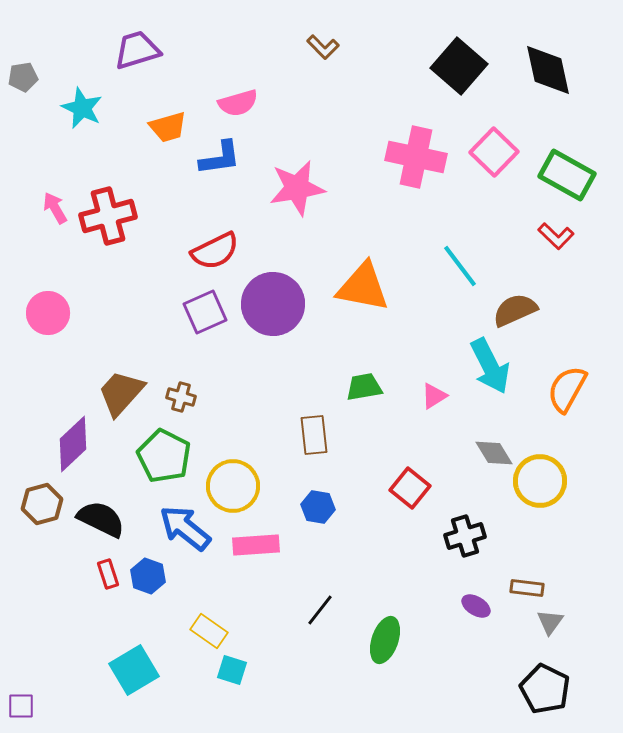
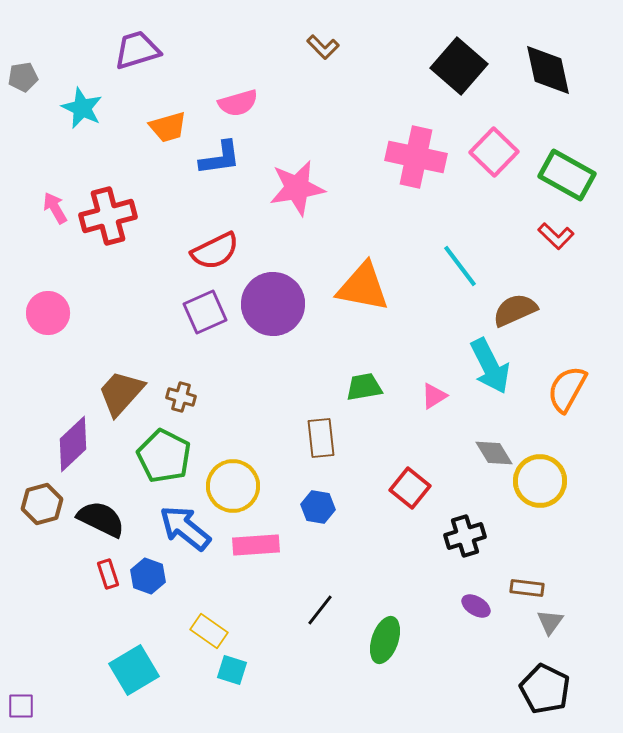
brown rectangle at (314, 435): moved 7 px right, 3 px down
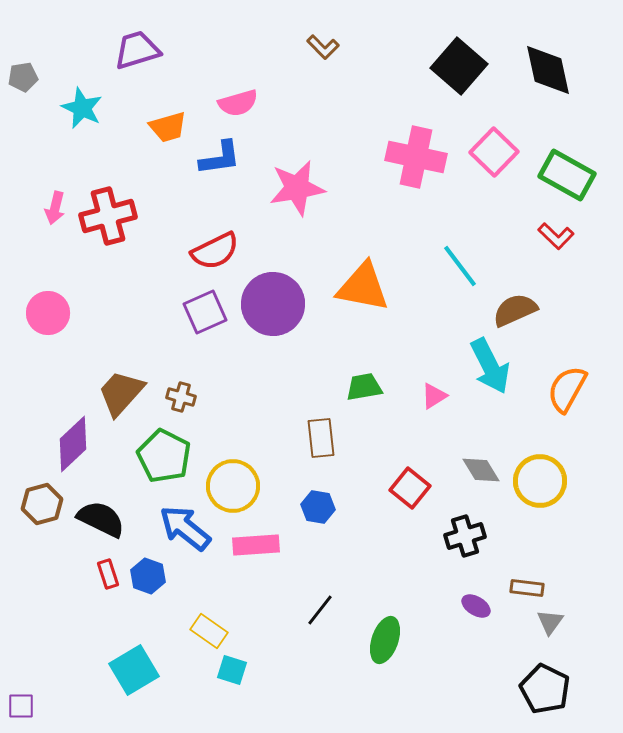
pink arrow at (55, 208): rotated 136 degrees counterclockwise
gray diamond at (494, 453): moved 13 px left, 17 px down
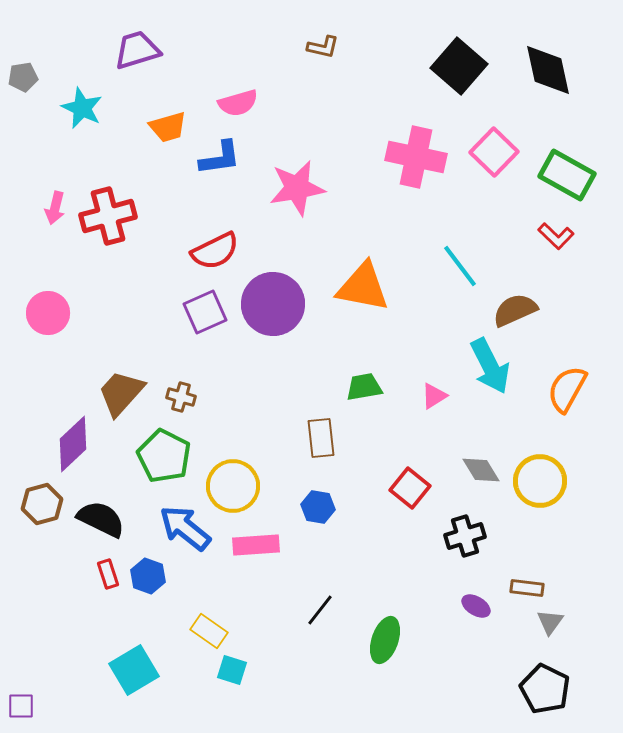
brown L-shape at (323, 47): rotated 32 degrees counterclockwise
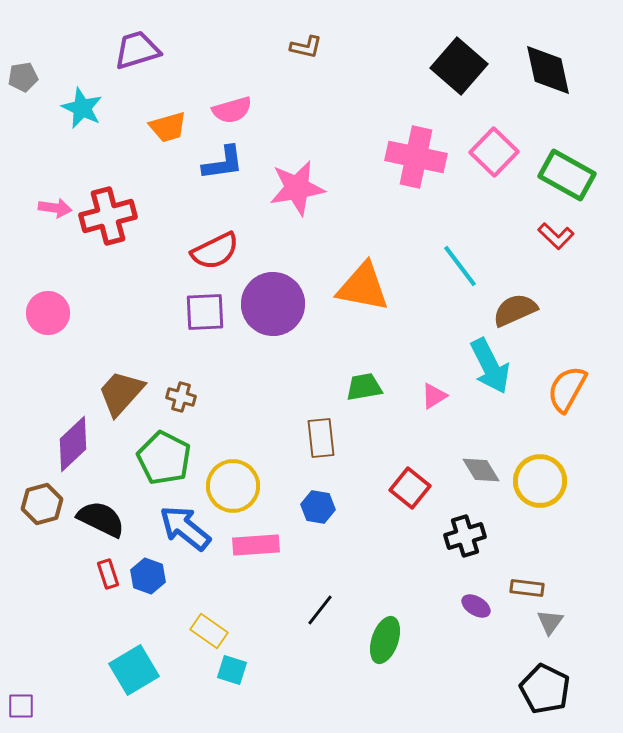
brown L-shape at (323, 47): moved 17 px left
pink semicircle at (238, 103): moved 6 px left, 7 px down
blue L-shape at (220, 158): moved 3 px right, 5 px down
pink arrow at (55, 208): rotated 96 degrees counterclockwise
purple square at (205, 312): rotated 21 degrees clockwise
green pentagon at (164, 456): moved 2 px down
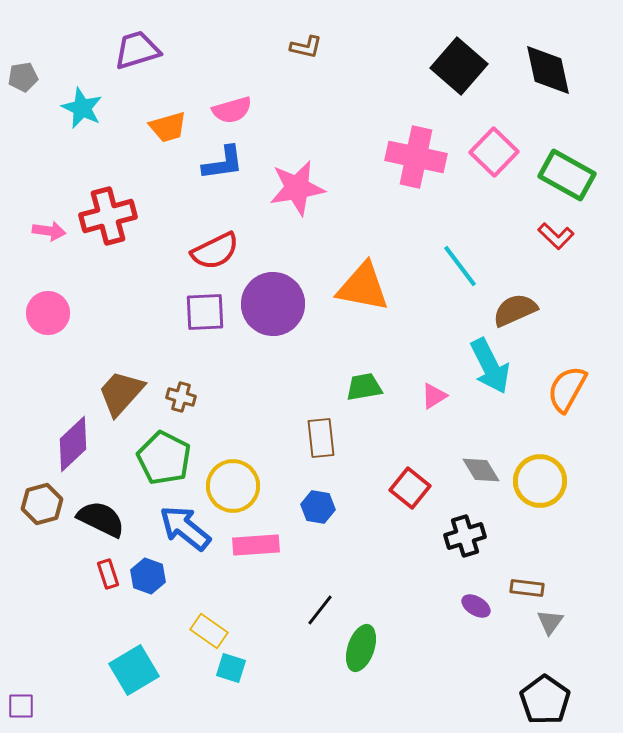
pink arrow at (55, 208): moved 6 px left, 23 px down
green ellipse at (385, 640): moved 24 px left, 8 px down
cyan square at (232, 670): moved 1 px left, 2 px up
black pentagon at (545, 689): moved 11 px down; rotated 9 degrees clockwise
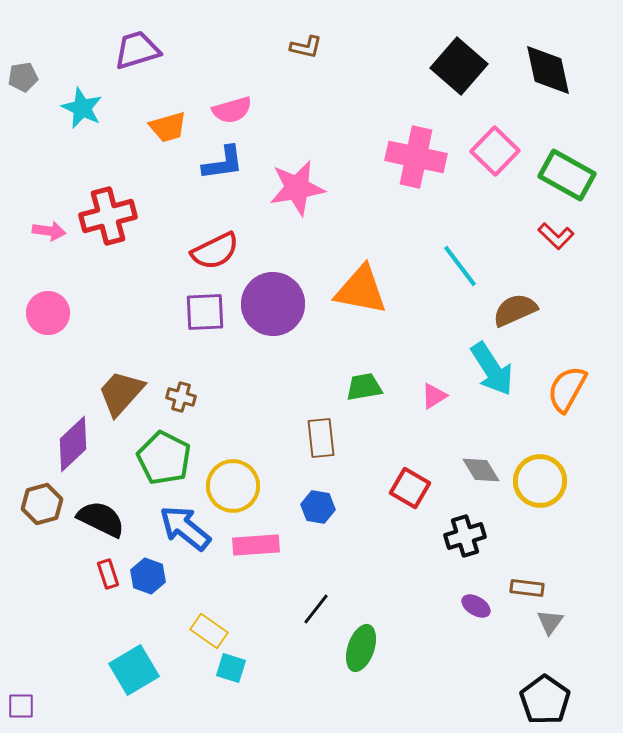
pink square at (494, 152): moved 1 px right, 1 px up
orange triangle at (363, 287): moved 2 px left, 3 px down
cyan arrow at (490, 366): moved 2 px right, 3 px down; rotated 6 degrees counterclockwise
red square at (410, 488): rotated 9 degrees counterclockwise
black line at (320, 610): moved 4 px left, 1 px up
